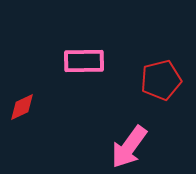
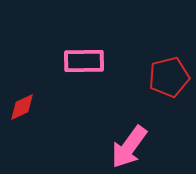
red pentagon: moved 8 px right, 3 px up
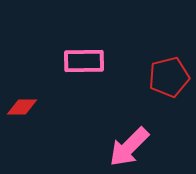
red diamond: rotated 24 degrees clockwise
pink arrow: rotated 9 degrees clockwise
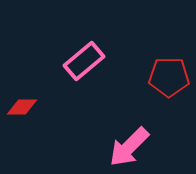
pink rectangle: rotated 39 degrees counterclockwise
red pentagon: rotated 15 degrees clockwise
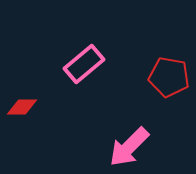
pink rectangle: moved 3 px down
red pentagon: rotated 9 degrees clockwise
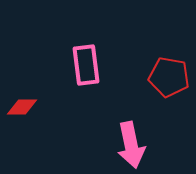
pink rectangle: moved 2 px right, 1 px down; rotated 57 degrees counterclockwise
pink arrow: moved 2 px right, 2 px up; rotated 57 degrees counterclockwise
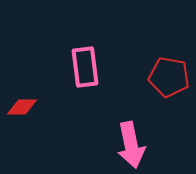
pink rectangle: moved 1 px left, 2 px down
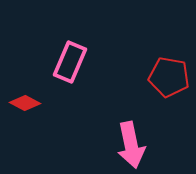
pink rectangle: moved 15 px left, 5 px up; rotated 30 degrees clockwise
red diamond: moved 3 px right, 4 px up; rotated 28 degrees clockwise
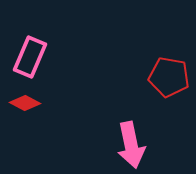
pink rectangle: moved 40 px left, 5 px up
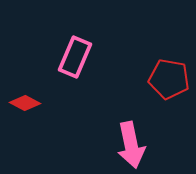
pink rectangle: moved 45 px right
red pentagon: moved 2 px down
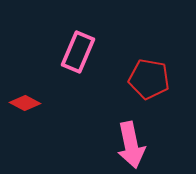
pink rectangle: moved 3 px right, 5 px up
red pentagon: moved 20 px left
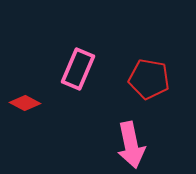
pink rectangle: moved 17 px down
